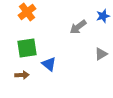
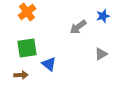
brown arrow: moved 1 px left
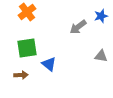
blue star: moved 2 px left
gray triangle: moved 2 px down; rotated 40 degrees clockwise
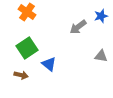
orange cross: rotated 18 degrees counterclockwise
green square: rotated 25 degrees counterclockwise
brown arrow: rotated 16 degrees clockwise
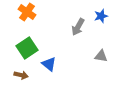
gray arrow: rotated 24 degrees counterclockwise
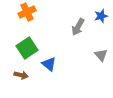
orange cross: rotated 30 degrees clockwise
gray triangle: moved 1 px up; rotated 40 degrees clockwise
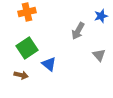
orange cross: rotated 12 degrees clockwise
gray arrow: moved 4 px down
gray triangle: moved 2 px left
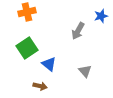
gray triangle: moved 14 px left, 16 px down
brown arrow: moved 19 px right, 11 px down
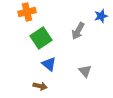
green square: moved 14 px right, 10 px up
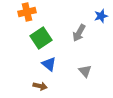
gray arrow: moved 1 px right, 2 px down
